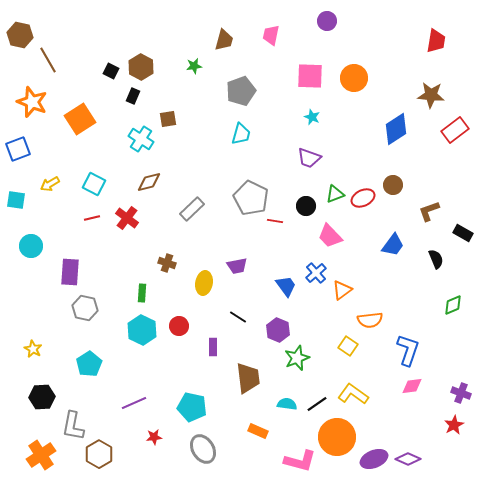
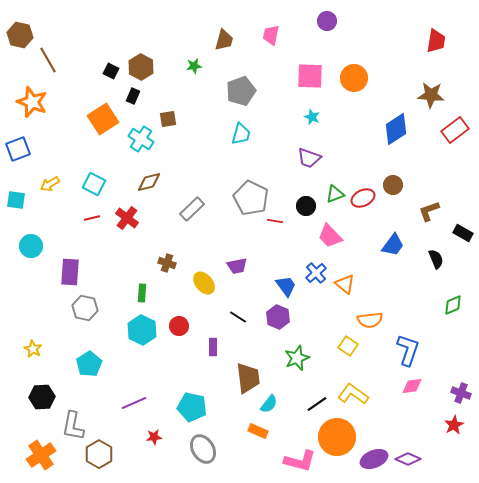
orange square at (80, 119): moved 23 px right
yellow ellipse at (204, 283): rotated 50 degrees counterclockwise
orange triangle at (342, 290): moved 3 px right, 6 px up; rotated 45 degrees counterclockwise
purple hexagon at (278, 330): moved 13 px up
cyan semicircle at (287, 404): moved 18 px left; rotated 120 degrees clockwise
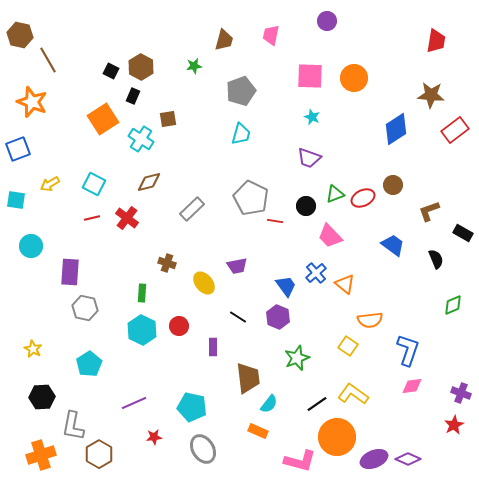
blue trapezoid at (393, 245): rotated 90 degrees counterclockwise
orange cross at (41, 455): rotated 16 degrees clockwise
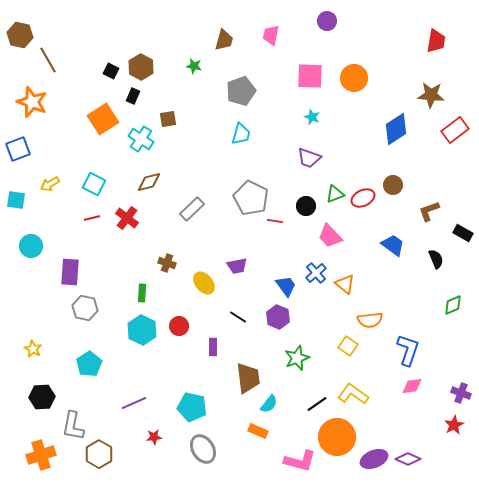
green star at (194, 66): rotated 21 degrees clockwise
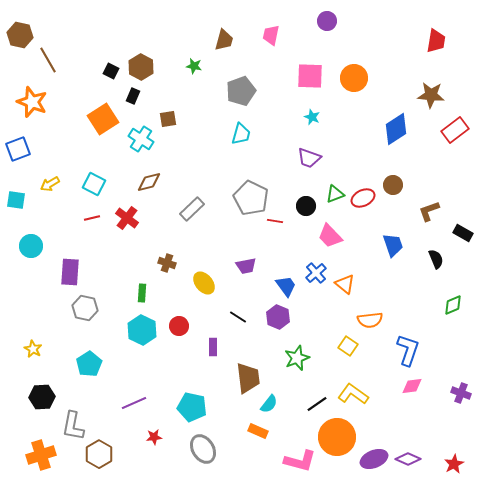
blue trapezoid at (393, 245): rotated 35 degrees clockwise
purple trapezoid at (237, 266): moved 9 px right
red star at (454, 425): moved 39 px down
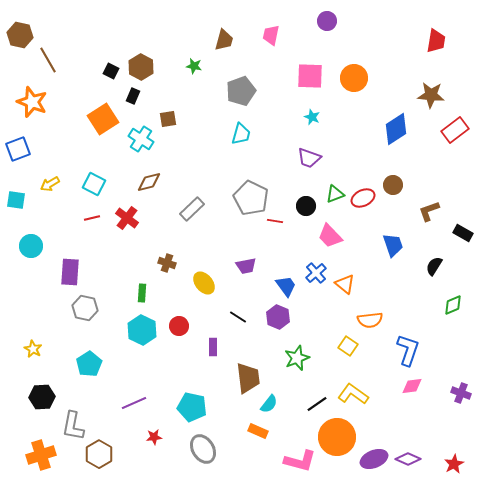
black semicircle at (436, 259): moved 2 px left, 7 px down; rotated 126 degrees counterclockwise
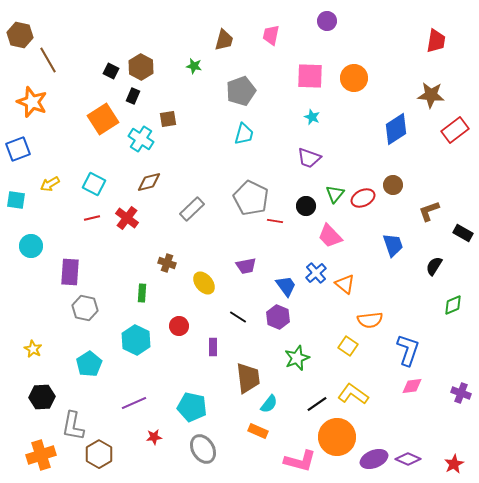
cyan trapezoid at (241, 134): moved 3 px right
green triangle at (335, 194): rotated 30 degrees counterclockwise
cyan hexagon at (142, 330): moved 6 px left, 10 px down
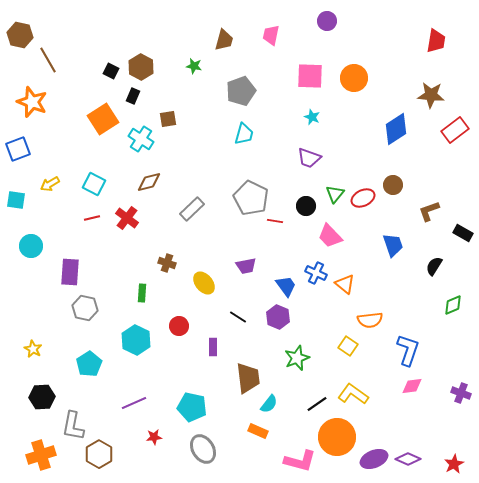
blue cross at (316, 273): rotated 25 degrees counterclockwise
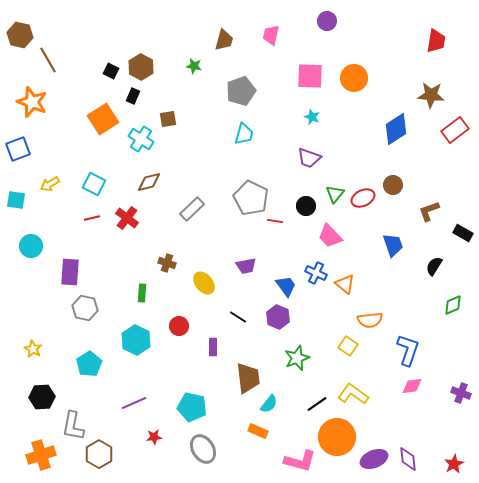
purple diamond at (408, 459): rotated 60 degrees clockwise
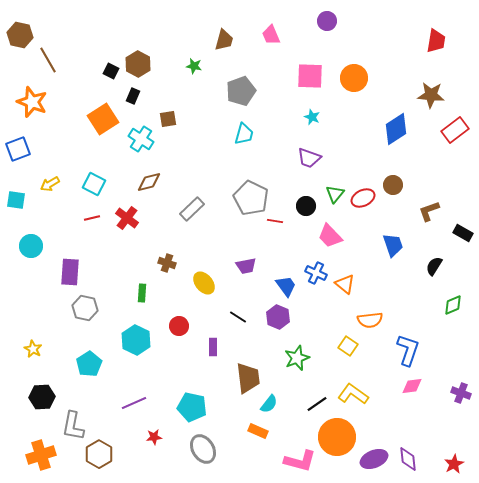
pink trapezoid at (271, 35): rotated 35 degrees counterclockwise
brown hexagon at (141, 67): moved 3 px left, 3 px up
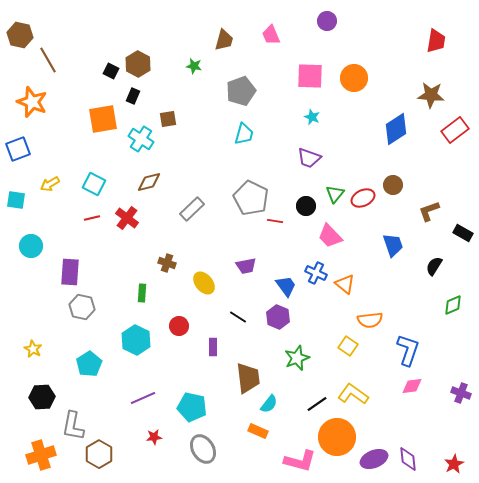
orange square at (103, 119): rotated 24 degrees clockwise
gray hexagon at (85, 308): moved 3 px left, 1 px up
purple line at (134, 403): moved 9 px right, 5 px up
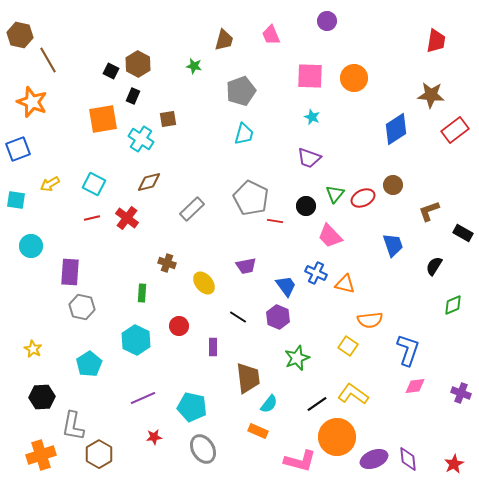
orange triangle at (345, 284): rotated 25 degrees counterclockwise
pink diamond at (412, 386): moved 3 px right
